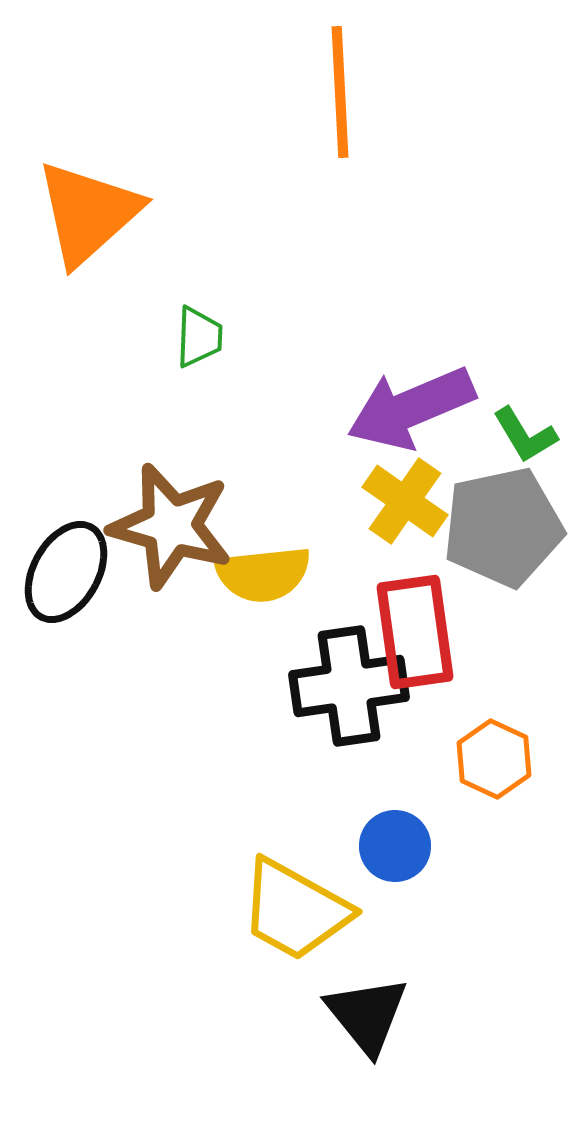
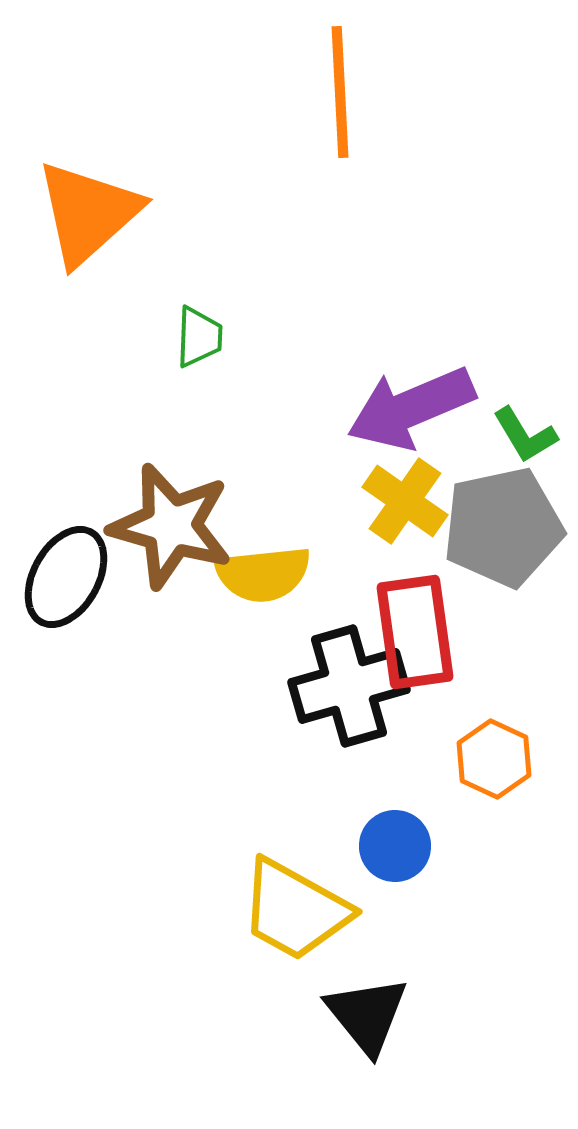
black ellipse: moved 5 px down
black cross: rotated 8 degrees counterclockwise
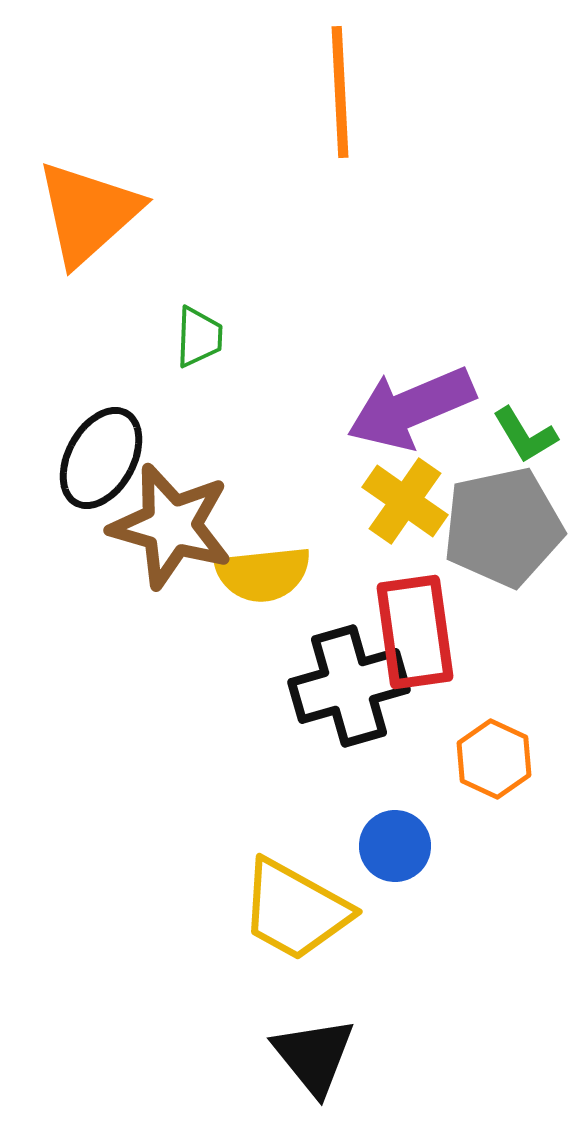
black ellipse: moved 35 px right, 119 px up
black triangle: moved 53 px left, 41 px down
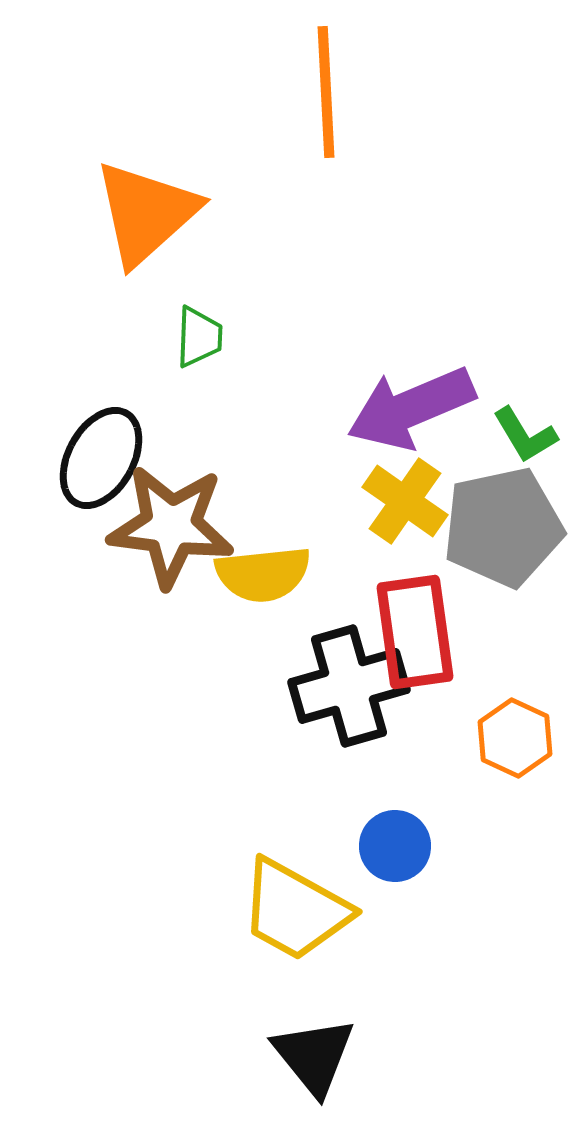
orange line: moved 14 px left
orange triangle: moved 58 px right
brown star: rotated 9 degrees counterclockwise
orange hexagon: moved 21 px right, 21 px up
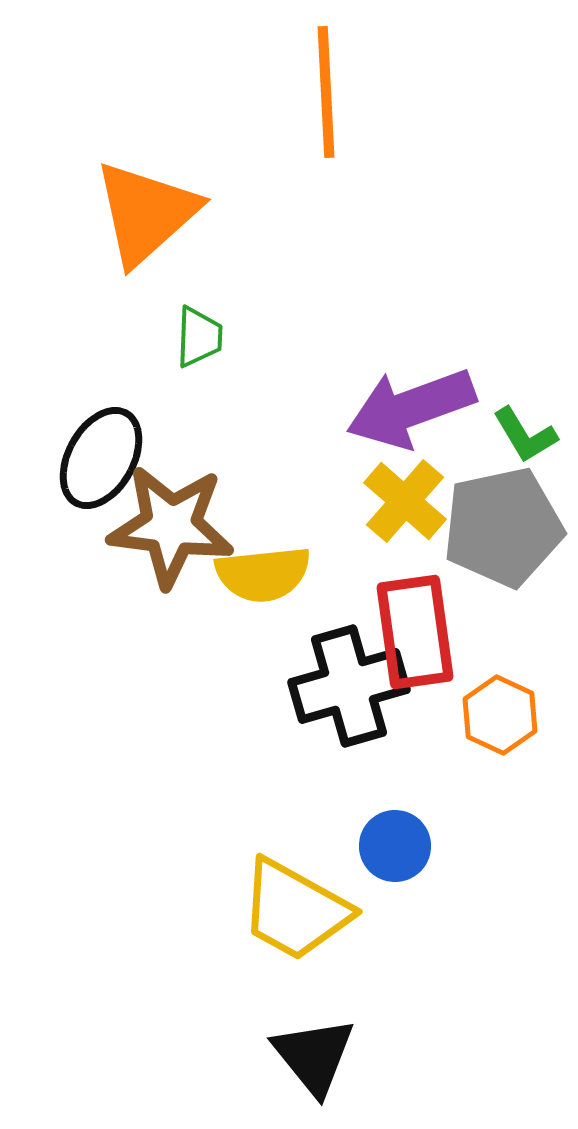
purple arrow: rotated 3 degrees clockwise
yellow cross: rotated 6 degrees clockwise
orange hexagon: moved 15 px left, 23 px up
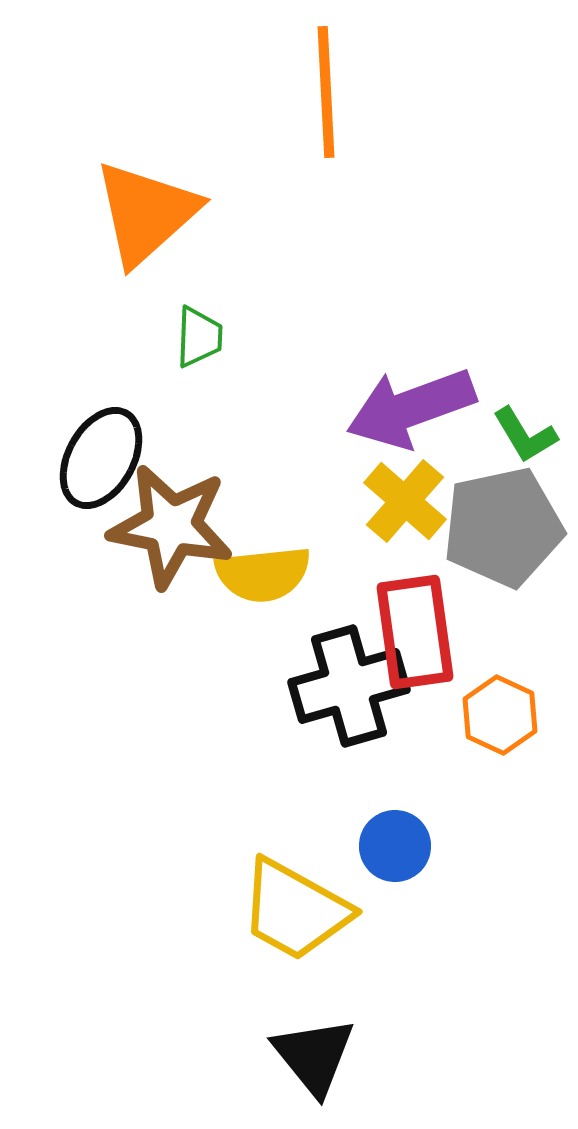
brown star: rotated 4 degrees clockwise
